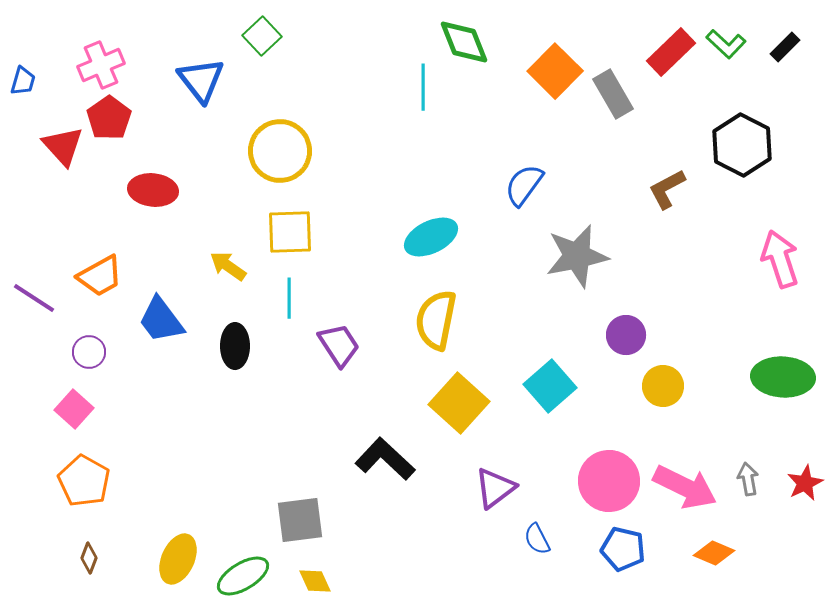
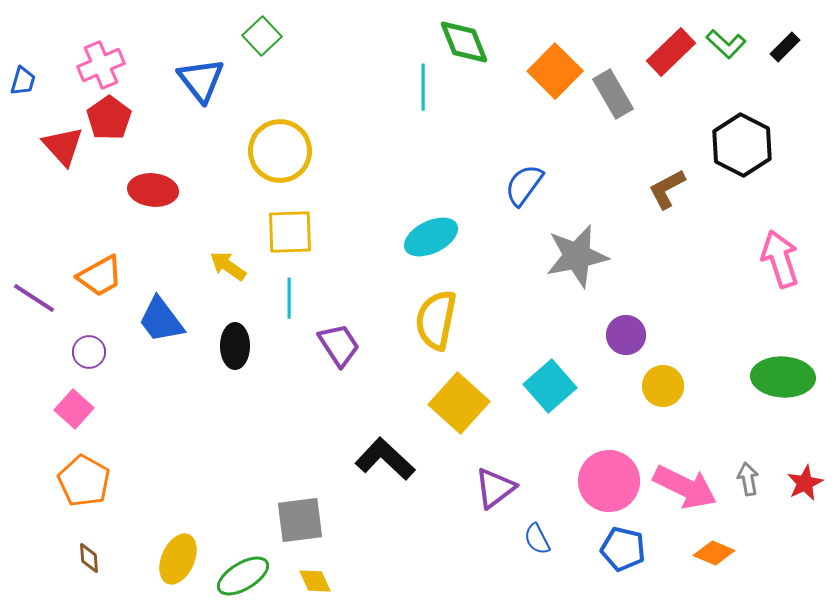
brown diamond at (89, 558): rotated 24 degrees counterclockwise
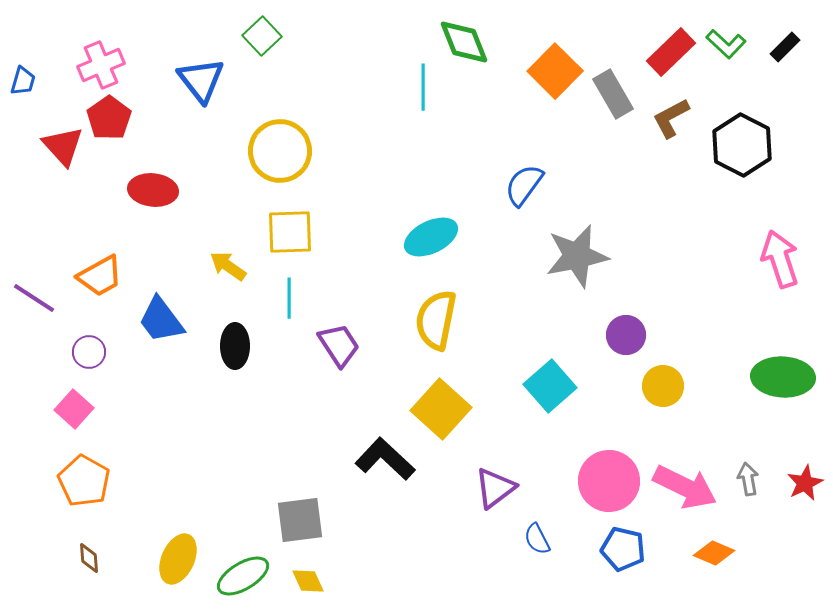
brown L-shape at (667, 189): moved 4 px right, 71 px up
yellow square at (459, 403): moved 18 px left, 6 px down
yellow diamond at (315, 581): moved 7 px left
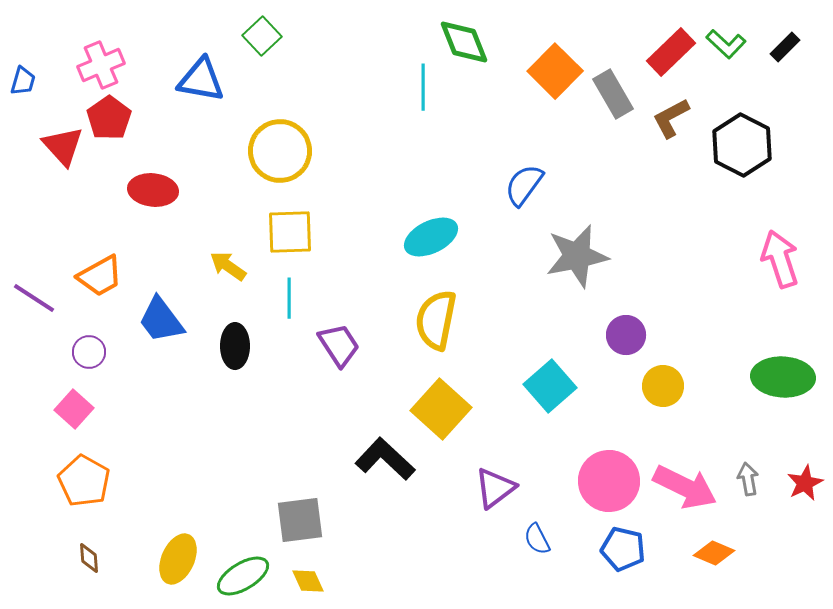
blue triangle at (201, 80): rotated 42 degrees counterclockwise
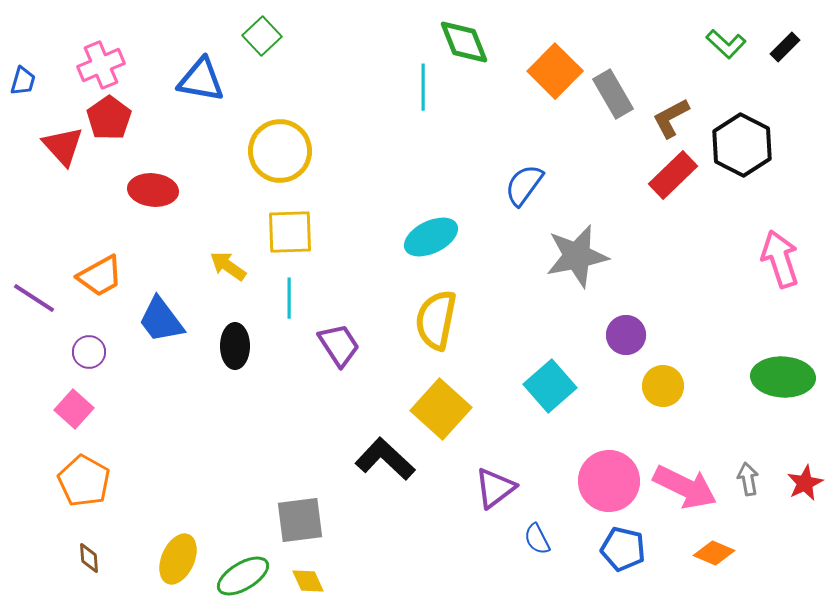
red rectangle at (671, 52): moved 2 px right, 123 px down
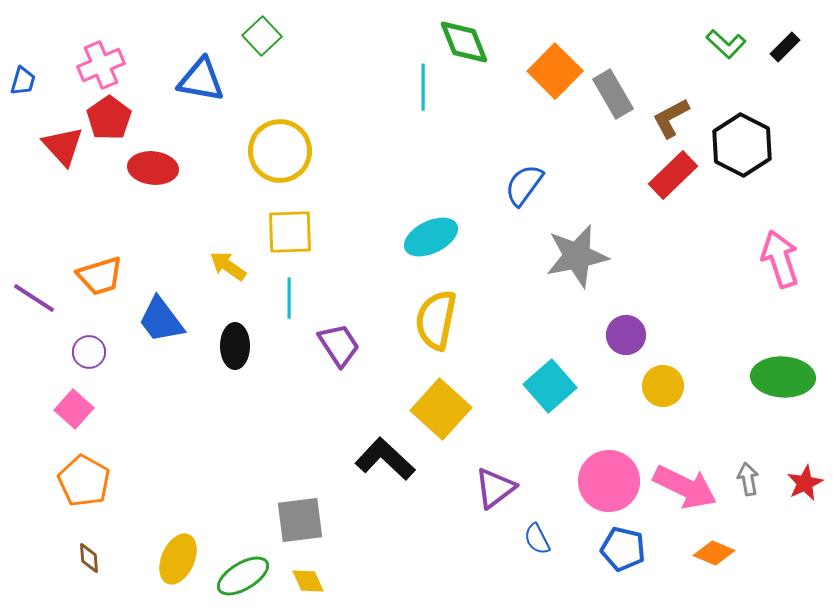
red ellipse at (153, 190): moved 22 px up
orange trapezoid at (100, 276): rotated 12 degrees clockwise
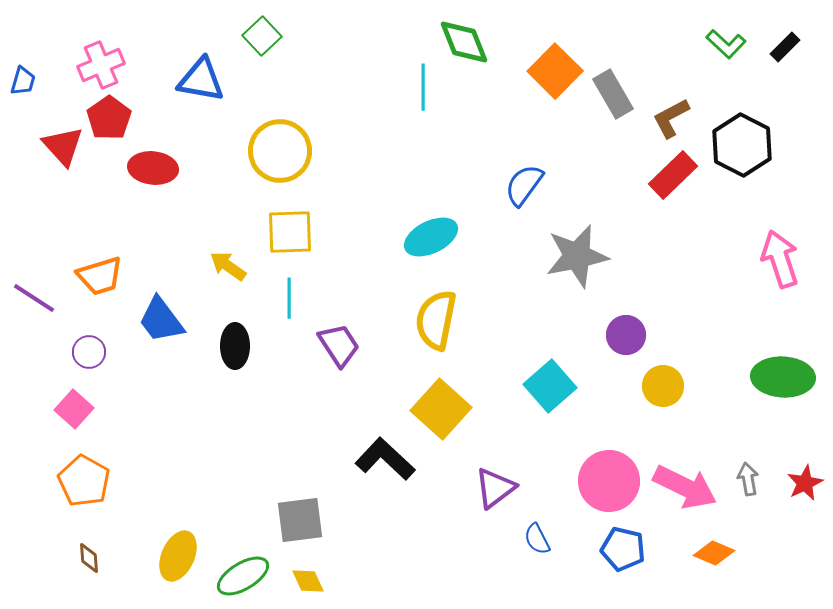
yellow ellipse at (178, 559): moved 3 px up
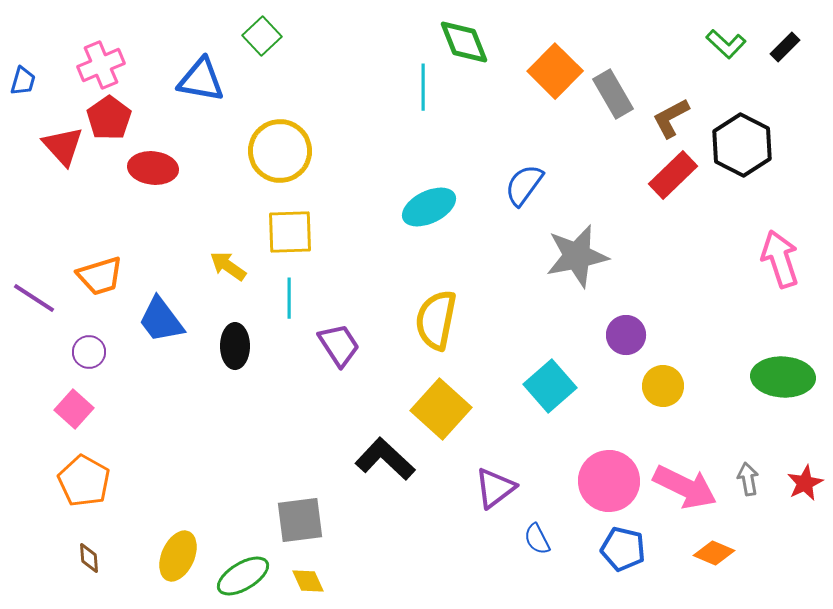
cyan ellipse at (431, 237): moved 2 px left, 30 px up
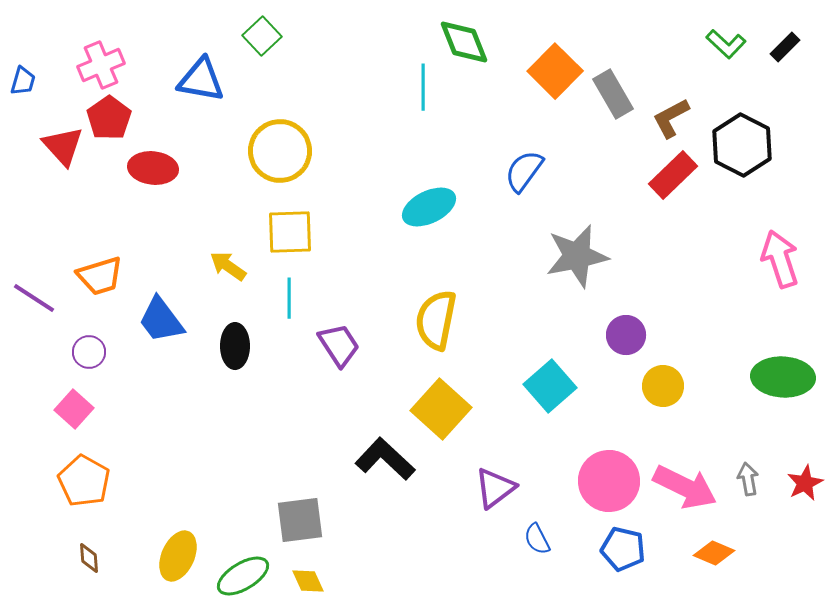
blue semicircle at (524, 185): moved 14 px up
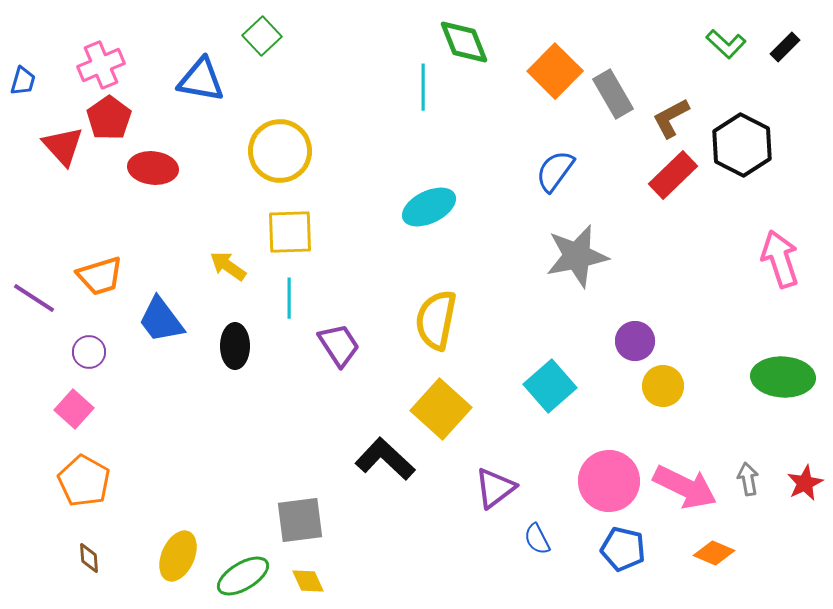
blue semicircle at (524, 171): moved 31 px right
purple circle at (626, 335): moved 9 px right, 6 px down
